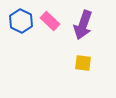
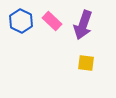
pink rectangle: moved 2 px right
yellow square: moved 3 px right
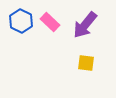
pink rectangle: moved 2 px left, 1 px down
purple arrow: moved 2 px right; rotated 20 degrees clockwise
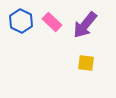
pink rectangle: moved 2 px right
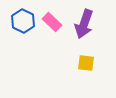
blue hexagon: moved 2 px right
purple arrow: moved 1 px left, 1 px up; rotated 20 degrees counterclockwise
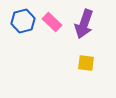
blue hexagon: rotated 20 degrees clockwise
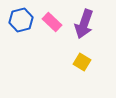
blue hexagon: moved 2 px left, 1 px up
yellow square: moved 4 px left, 1 px up; rotated 24 degrees clockwise
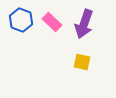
blue hexagon: rotated 25 degrees counterclockwise
yellow square: rotated 18 degrees counterclockwise
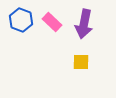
purple arrow: rotated 8 degrees counterclockwise
yellow square: moved 1 px left; rotated 12 degrees counterclockwise
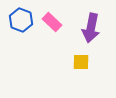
purple arrow: moved 7 px right, 4 px down
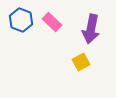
purple arrow: moved 1 px down
yellow square: rotated 30 degrees counterclockwise
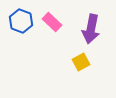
blue hexagon: moved 1 px down
